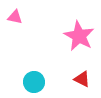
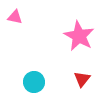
red triangle: rotated 42 degrees clockwise
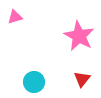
pink triangle: rotated 28 degrees counterclockwise
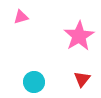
pink triangle: moved 6 px right
pink star: rotated 12 degrees clockwise
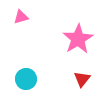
pink star: moved 1 px left, 3 px down
cyan circle: moved 8 px left, 3 px up
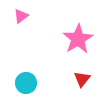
pink triangle: moved 1 px up; rotated 21 degrees counterclockwise
cyan circle: moved 4 px down
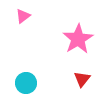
pink triangle: moved 2 px right
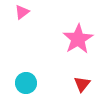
pink triangle: moved 1 px left, 4 px up
red triangle: moved 5 px down
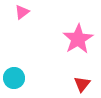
cyan circle: moved 12 px left, 5 px up
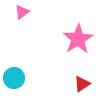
red triangle: rotated 18 degrees clockwise
